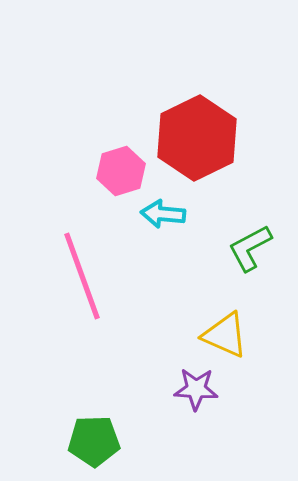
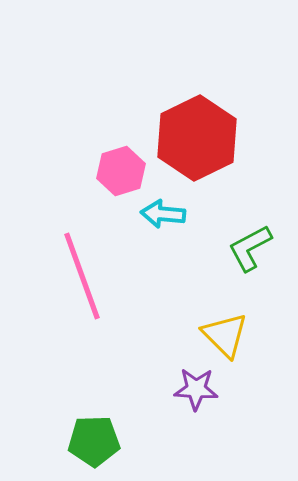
yellow triangle: rotated 21 degrees clockwise
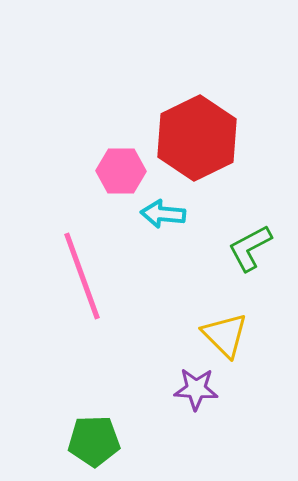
pink hexagon: rotated 18 degrees clockwise
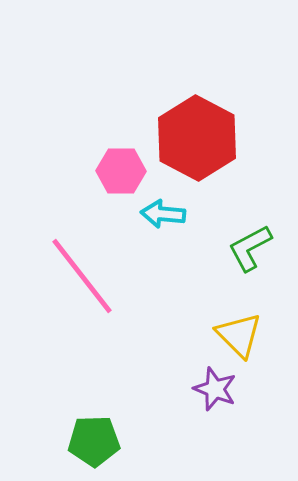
red hexagon: rotated 6 degrees counterclockwise
pink line: rotated 18 degrees counterclockwise
yellow triangle: moved 14 px right
purple star: moved 19 px right; rotated 18 degrees clockwise
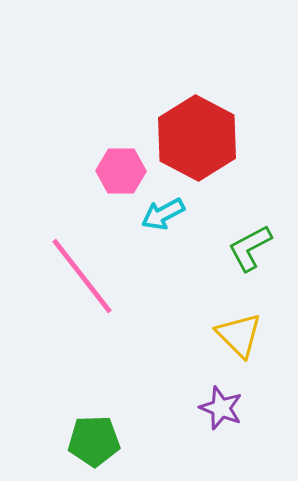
cyan arrow: rotated 33 degrees counterclockwise
purple star: moved 6 px right, 19 px down
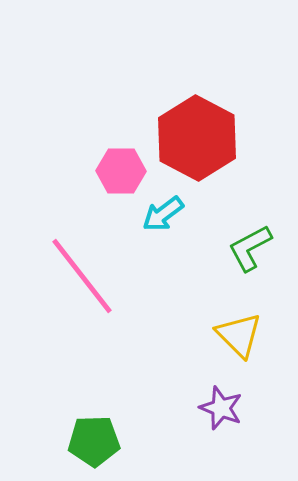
cyan arrow: rotated 9 degrees counterclockwise
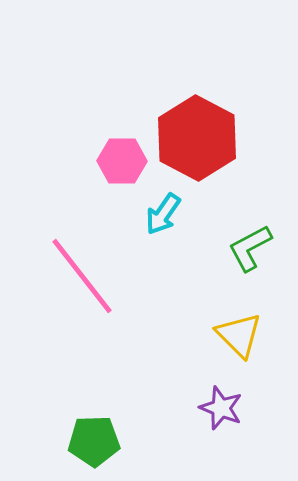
pink hexagon: moved 1 px right, 10 px up
cyan arrow: rotated 18 degrees counterclockwise
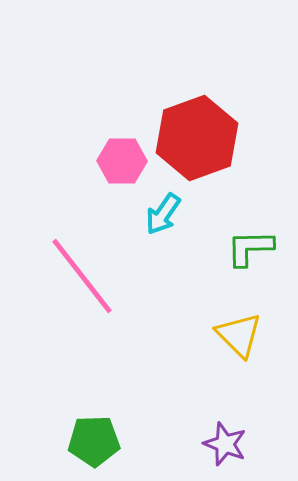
red hexagon: rotated 12 degrees clockwise
green L-shape: rotated 27 degrees clockwise
purple star: moved 4 px right, 36 px down
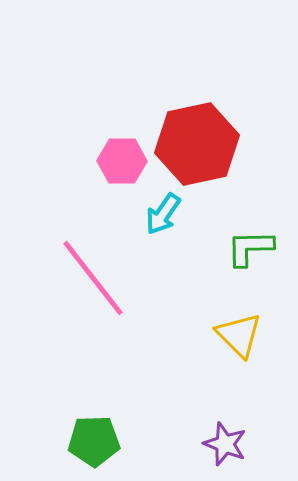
red hexagon: moved 6 px down; rotated 8 degrees clockwise
pink line: moved 11 px right, 2 px down
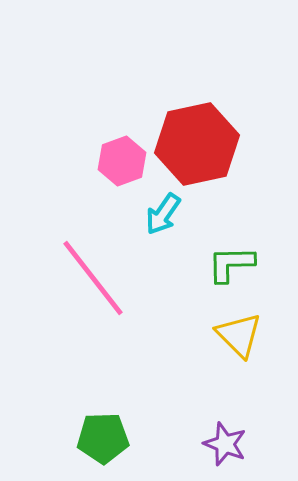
pink hexagon: rotated 21 degrees counterclockwise
green L-shape: moved 19 px left, 16 px down
green pentagon: moved 9 px right, 3 px up
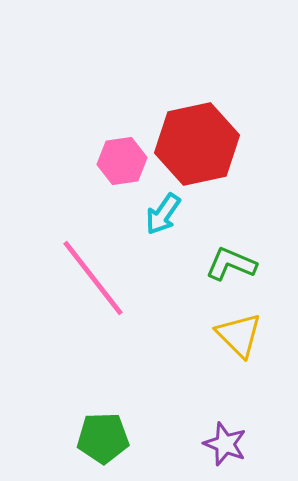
pink hexagon: rotated 12 degrees clockwise
green L-shape: rotated 24 degrees clockwise
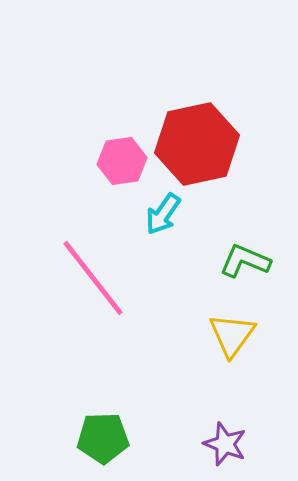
green L-shape: moved 14 px right, 3 px up
yellow triangle: moved 7 px left; rotated 21 degrees clockwise
